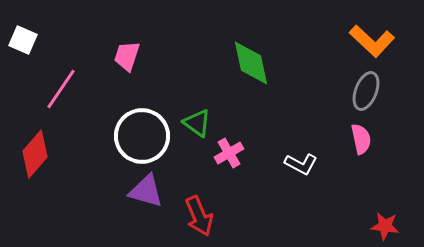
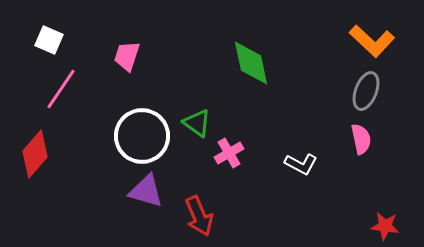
white square: moved 26 px right
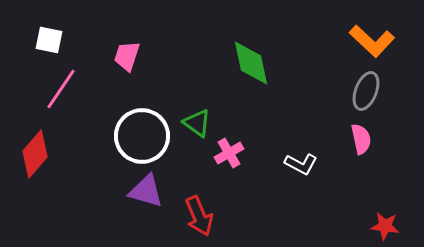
white square: rotated 12 degrees counterclockwise
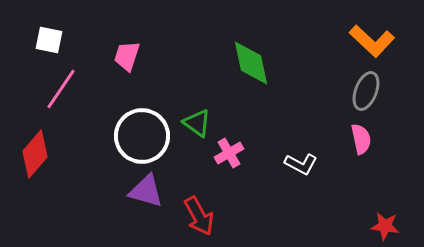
red arrow: rotated 6 degrees counterclockwise
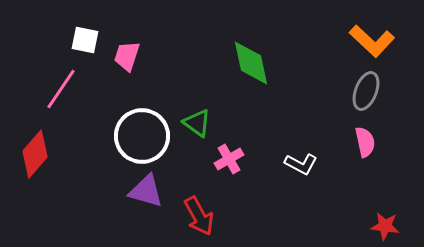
white square: moved 36 px right
pink semicircle: moved 4 px right, 3 px down
pink cross: moved 6 px down
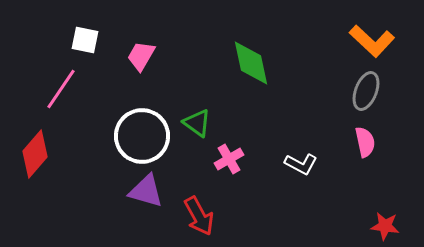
pink trapezoid: moved 14 px right; rotated 12 degrees clockwise
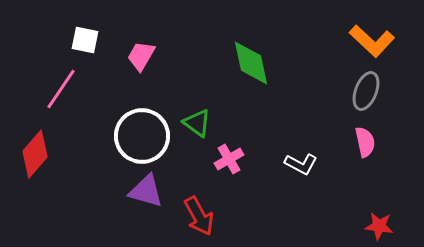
red star: moved 6 px left
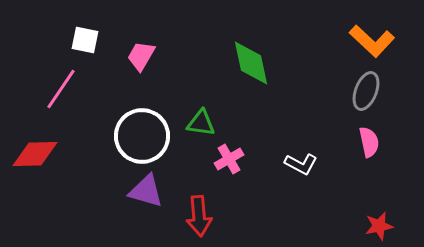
green triangle: moved 4 px right; rotated 28 degrees counterclockwise
pink semicircle: moved 4 px right
red diamond: rotated 48 degrees clockwise
red arrow: rotated 24 degrees clockwise
red star: rotated 20 degrees counterclockwise
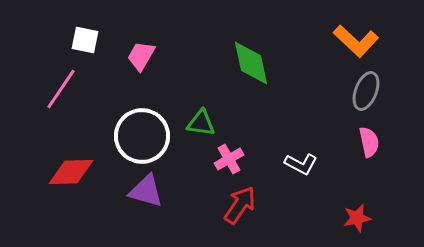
orange L-shape: moved 16 px left
red diamond: moved 36 px right, 18 px down
red arrow: moved 41 px right, 11 px up; rotated 141 degrees counterclockwise
red star: moved 22 px left, 8 px up
